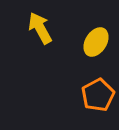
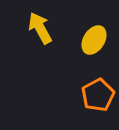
yellow ellipse: moved 2 px left, 2 px up
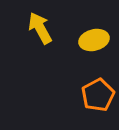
yellow ellipse: rotated 44 degrees clockwise
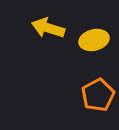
yellow arrow: moved 8 px right; rotated 44 degrees counterclockwise
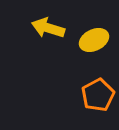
yellow ellipse: rotated 12 degrees counterclockwise
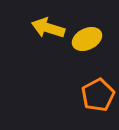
yellow ellipse: moved 7 px left, 1 px up
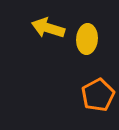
yellow ellipse: rotated 60 degrees counterclockwise
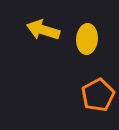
yellow arrow: moved 5 px left, 2 px down
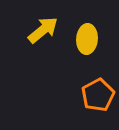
yellow arrow: rotated 124 degrees clockwise
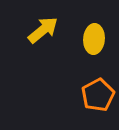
yellow ellipse: moved 7 px right
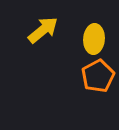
orange pentagon: moved 19 px up
